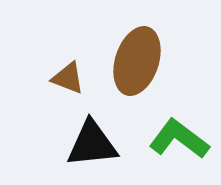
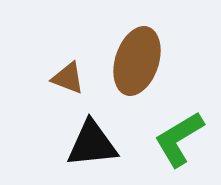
green L-shape: rotated 68 degrees counterclockwise
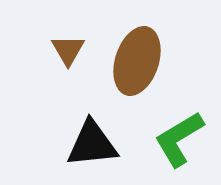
brown triangle: moved 28 px up; rotated 39 degrees clockwise
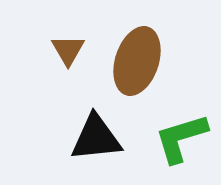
green L-shape: moved 2 px right, 1 px up; rotated 14 degrees clockwise
black triangle: moved 4 px right, 6 px up
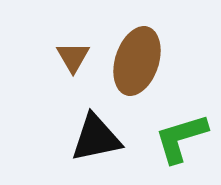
brown triangle: moved 5 px right, 7 px down
black triangle: rotated 6 degrees counterclockwise
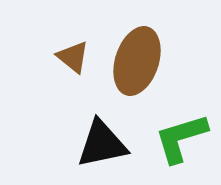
brown triangle: rotated 21 degrees counterclockwise
black triangle: moved 6 px right, 6 px down
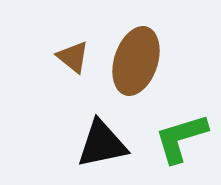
brown ellipse: moved 1 px left
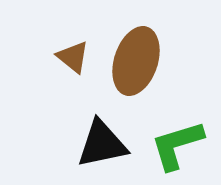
green L-shape: moved 4 px left, 7 px down
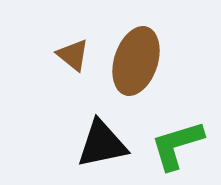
brown triangle: moved 2 px up
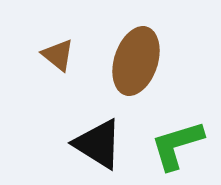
brown triangle: moved 15 px left
black triangle: moved 4 px left; rotated 44 degrees clockwise
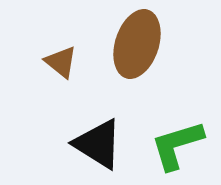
brown triangle: moved 3 px right, 7 px down
brown ellipse: moved 1 px right, 17 px up
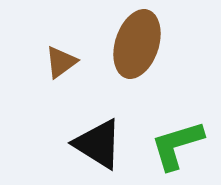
brown triangle: rotated 45 degrees clockwise
